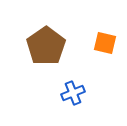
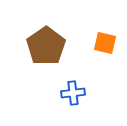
blue cross: rotated 15 degrees clockwise
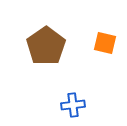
blue cross: moved 12 px down
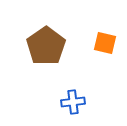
blue cross: moved 3 px up
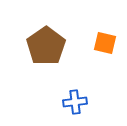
blue cross: moved 2 px right
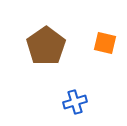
blue cross: rotated 10 degrees counterclockwise
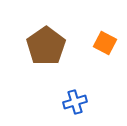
orange square: rotated 15 degrees clockwise
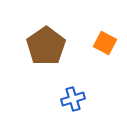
blue cross: moved 2 px left, 3 px up
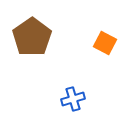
brown pentagon: moved 14 px left, 9 px up
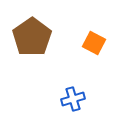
orange square: moved 11 px left
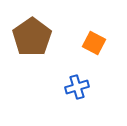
blue cross: moved 4 px right, 12 px up
